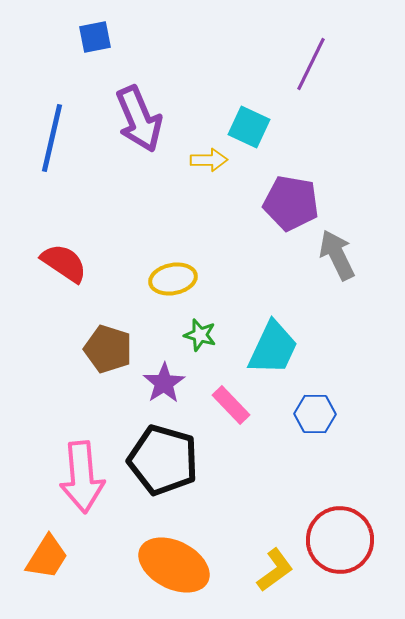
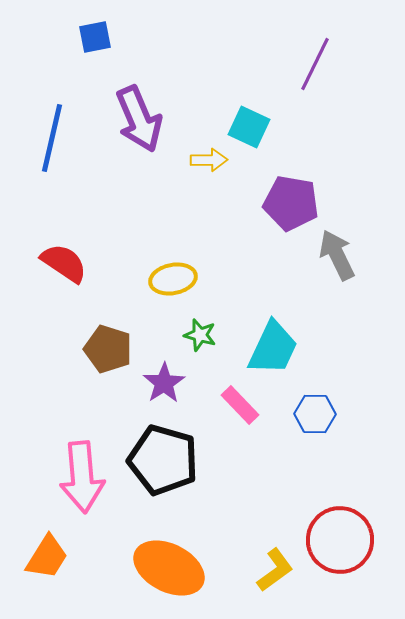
purple line: moved 4 px right
pink rectangle: moved 9 px right
orange ellipse: moved 5 px left, 3 px down
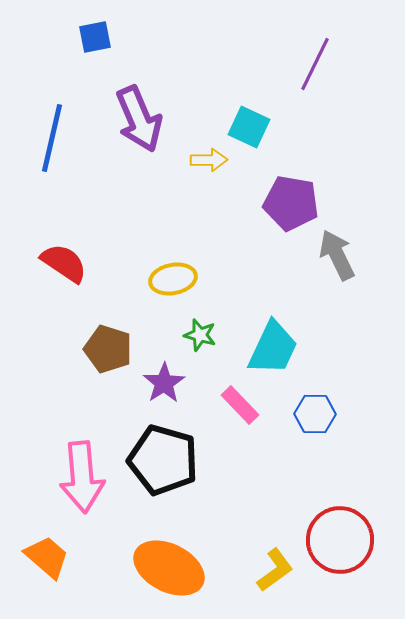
orange trapezoid: rotated 81 degrees counterclockwise
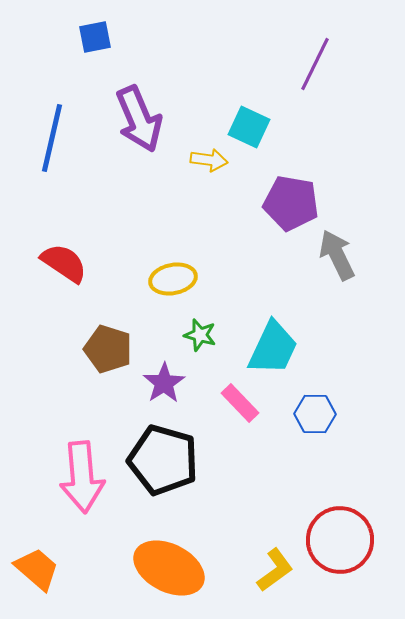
yellow arrow: rotated 9 degrees clockwise
pink rectangle: moved 2 px up
orange trapezoid: moved 10 px left, 12 px down
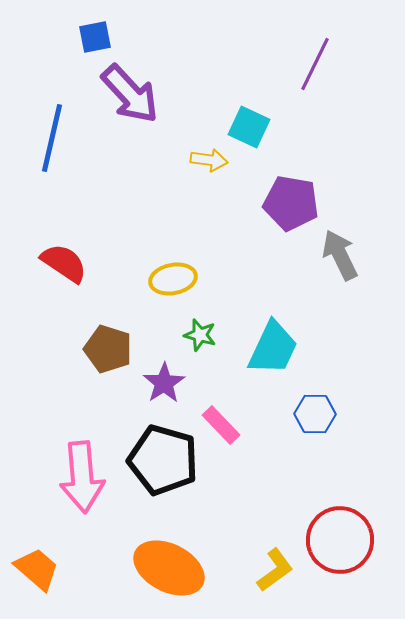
purple arrow: moved 9 px left, 25 px up; rotated 20 degrees counterclockwise
gray arrow: moved 3 px right
pink rectangle: moved 19 px left, 22 px down
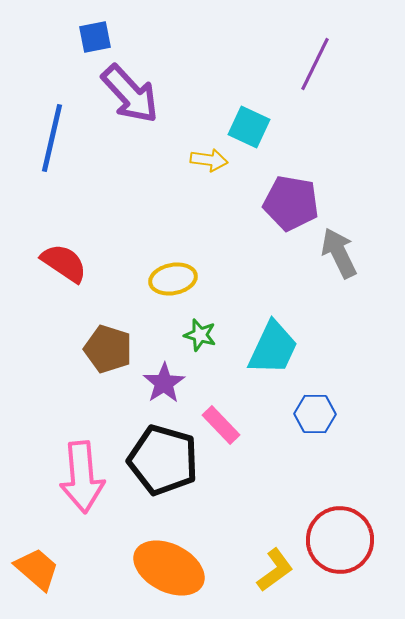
gray arrow: moved 1 px left, 2 px up
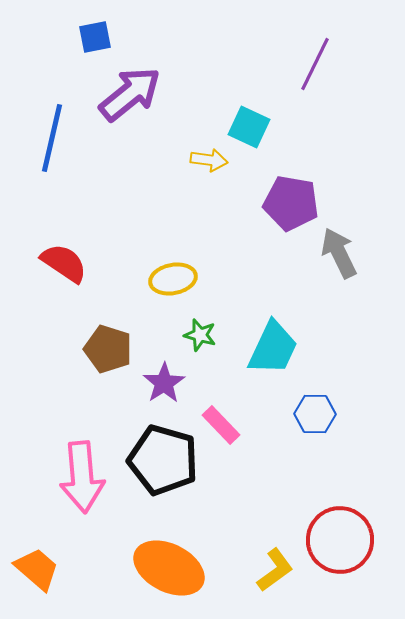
purple arrow: rotated 86 degrees counterclockwise
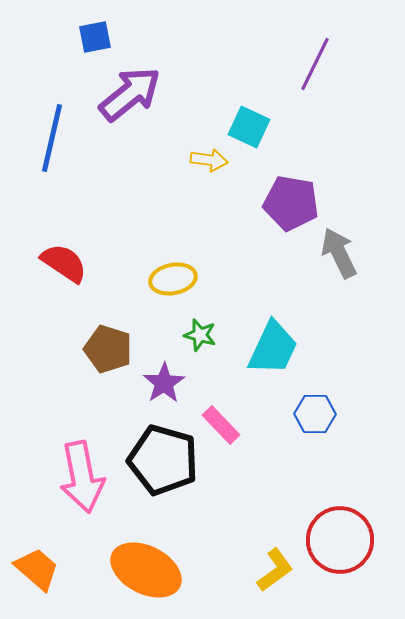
pink arrow: rotated 6 degrees counterclockwise
orange ellipse: moved 23 px left, 2 px down
